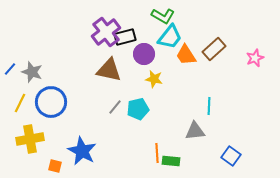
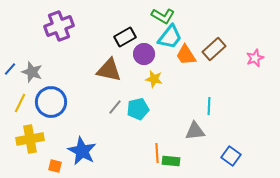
purple cross: moved 47 px left, 6 px up; rotated 16 degrees clockwise
black rectangle: rotated 15 degrees counterclockwise
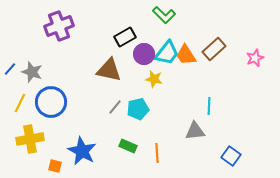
green L-shape: moved 1 px right, 1 px up; rotated 15 degrees clockwise
cyan trapezoid: moved 3 px left, 16 px down
green rectangle: moved 43 px left, 15 px up; rotated 18 degrees clockwise
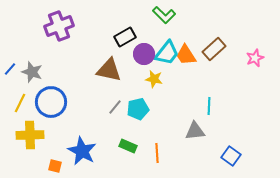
yellow cross: moved 4 px up; rotated 8 degrees clockwise
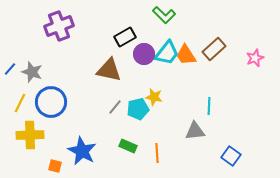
yellow star: moved 18 px down
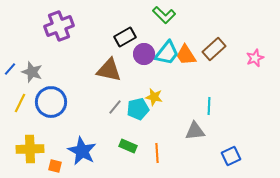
yellow cross: moved 14 px down
blue square: rotated 30 degrees clockwise
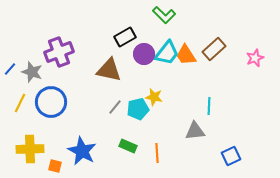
purple cross: moved 26 px down
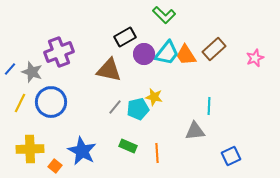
orange square: rotated 24 degrees clockwise
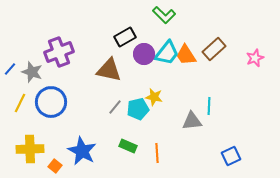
gray triangle: moved 3 px left, 10 px up
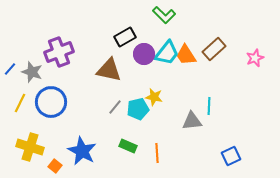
yellow cross: moved 2 px up; rotated 20 degrees clockwise
